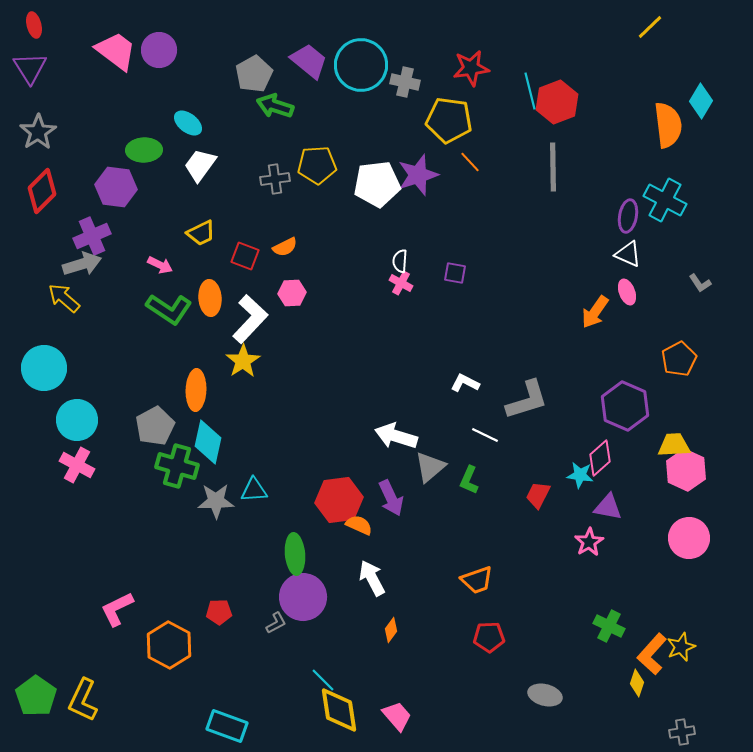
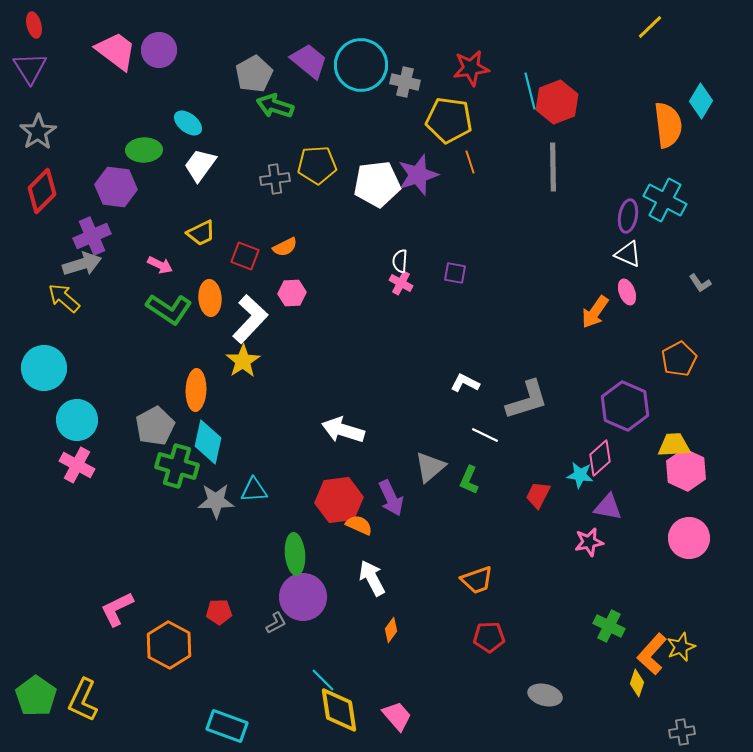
orange line at (470, 162): rotated 25 degrees clockwise
white arrow at (396, 436): moved 53 px left, 6 px up
pink star at (589, 542): rotated 20 degrees clockwise
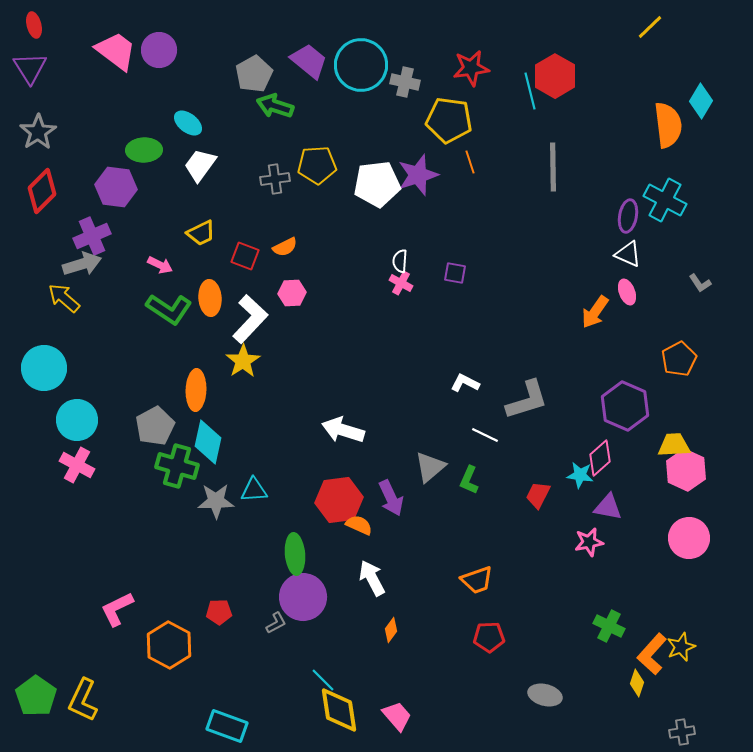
red hexagon at (557, 102): moved 2 px left, 26 px up; rotated 9 degrees counterclockwise
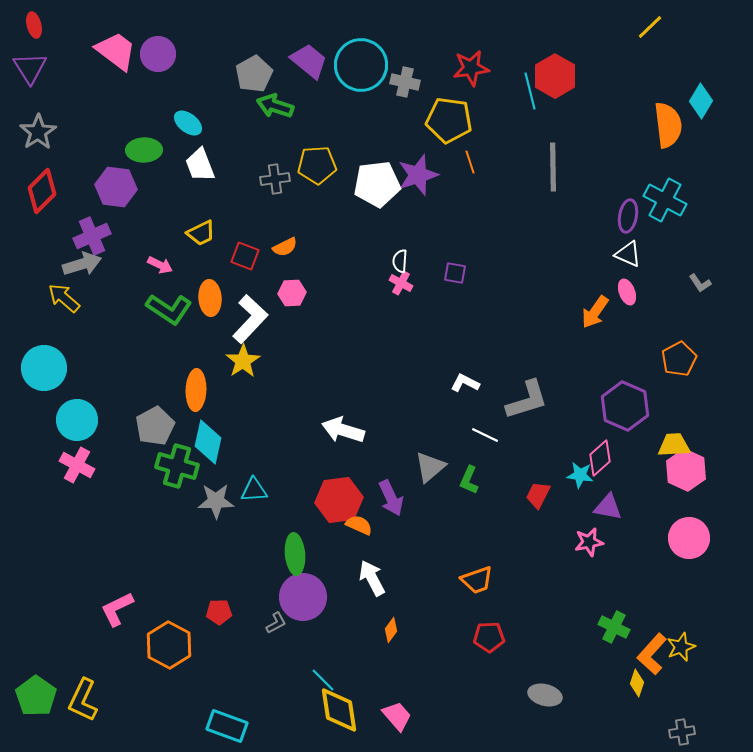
purple circle at (159, 50): moved 1 px left, 4 px down
white trapezoid at (200, 165): rotated 57 degrees counterclockwise
green cross at (609, 626): moved 5 px right, 1 px down
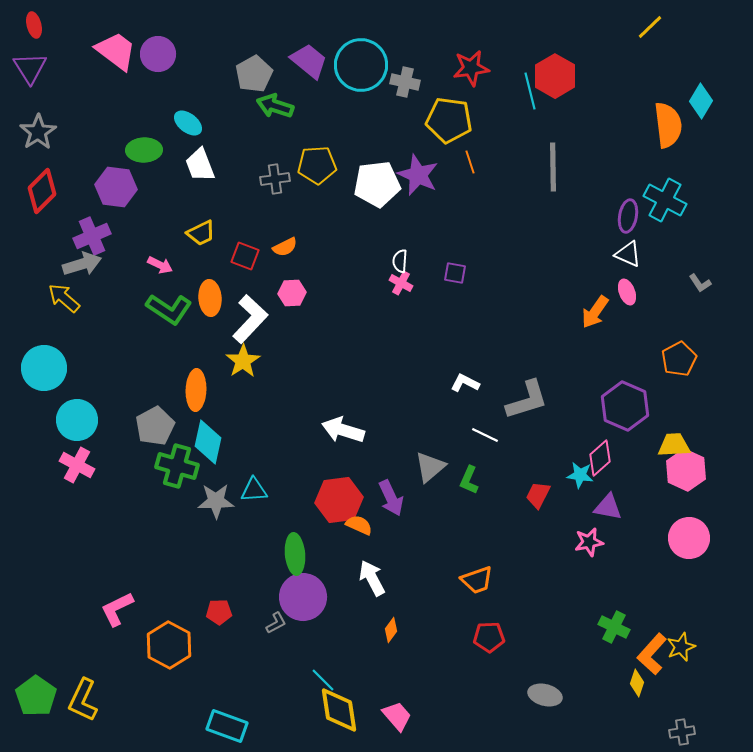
purple star at (418, 175): rotated 30 degrees counterclockwise
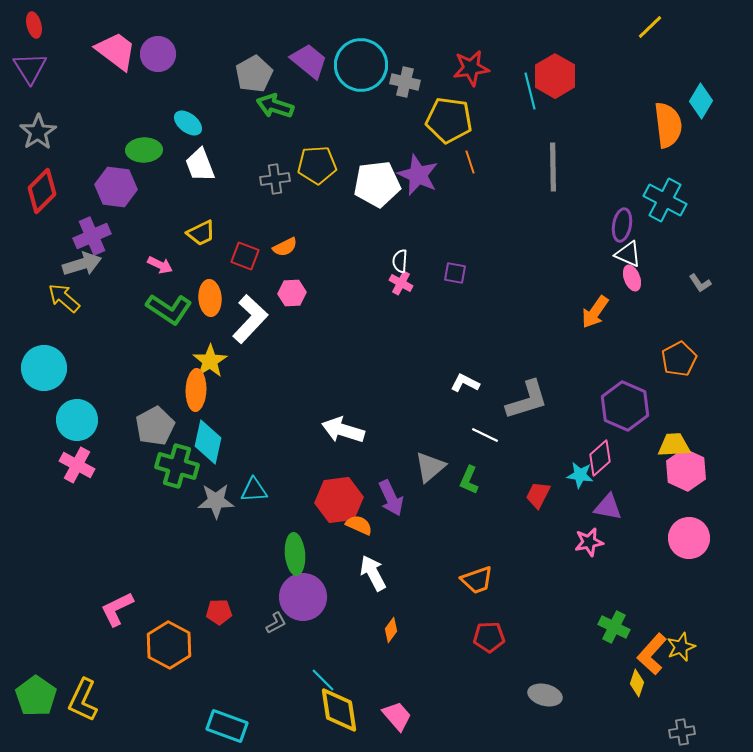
purple ellipse at (628, 216): moved 6 px left, 9 px down
pink ellipse at (627, 292): moved 5 px right, 14 px up
yellow star at (243, 361): moved 33 px left
white arrow at (372, 578): moved 1 px right, 5 px up
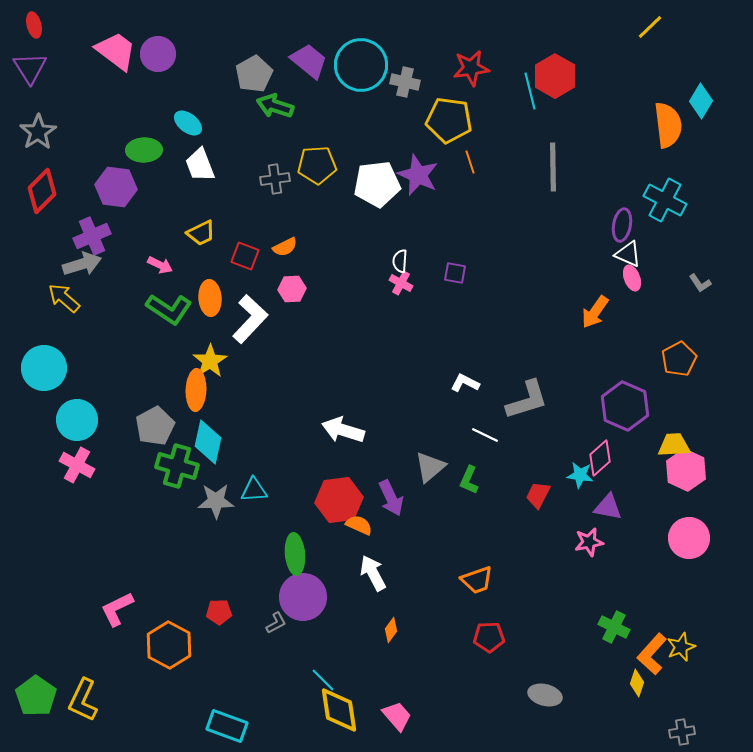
pink hexagon at (292, 293): moved 4 px up
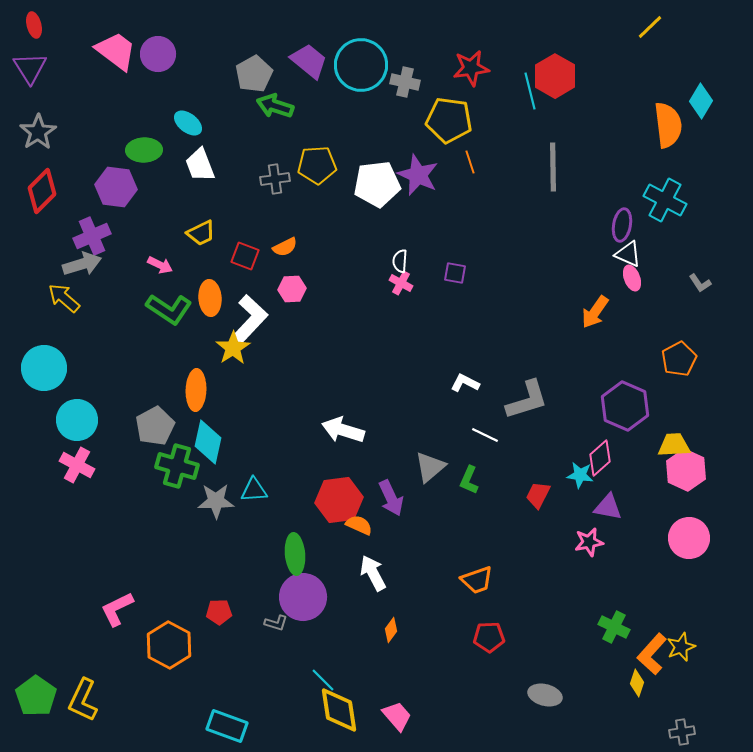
yellow star at (210, 361): moved 23 px right, 13 px up
gray L-shape at (276, 623): rotated 45 degrees clockwise
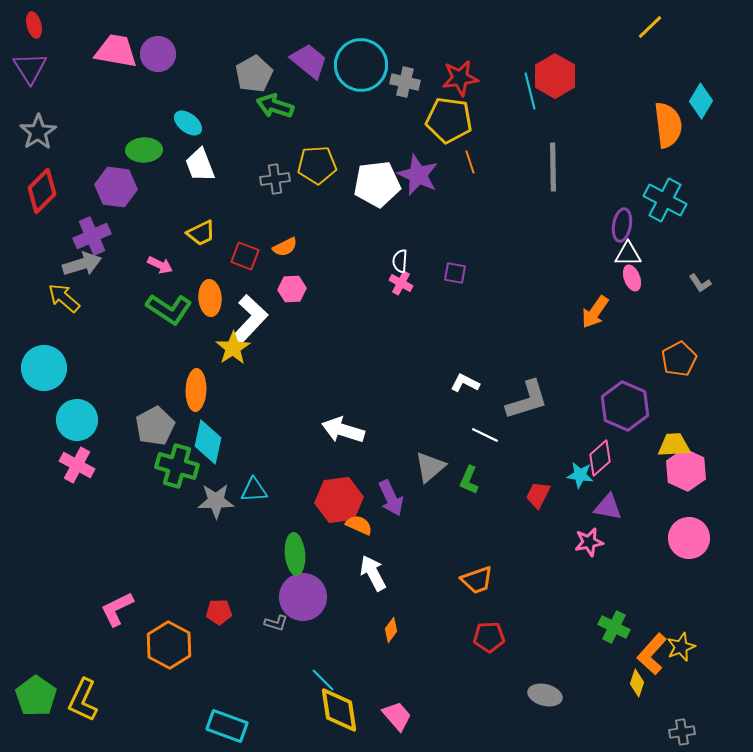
pink trapezoid at (116, 51): rotated 27 degrees counterclockwise
red star at (471, 68): moved 11 px left, 10 px down
white triangle at (628, 254): rotated 24 degrees counterclockwise
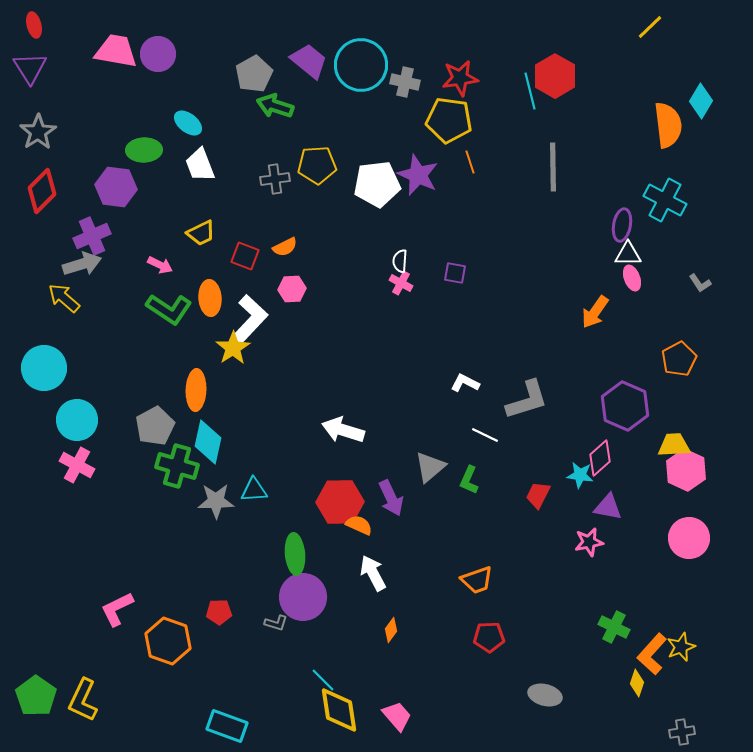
red hexagon at (339, 500): moved 1 px right, 2 px down; rotated 6 degrees clockwise
orange hexagon at (169, 645): moved 1 px left, 4 px up; rotated 9 degrees counterclockwise
